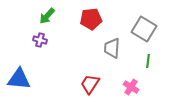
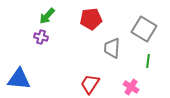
purple cross: moved 1 px right, 3 px up
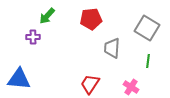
gray square: moved 3 px right, 1 px up
purple cross: moved 8 px left; rotated 16 degrees counterclockwise
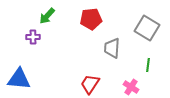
green line: moved 4 px down
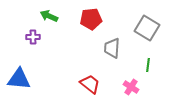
green arrow: moved 2 px right; rotated 72 degrees clockwise
red trapezoid: rotated 95 degrees clockwise
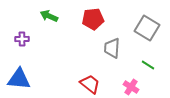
red pentagon: moved 2 px right
purple cross: moved 11 px left, 2 px down
green line: rotated 64 degrees counterclockwise
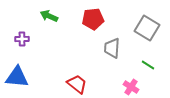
blue triangle: moved 2 px left, 2 px up
red trapezoid: moved 13 px left
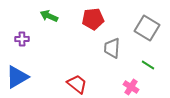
blue triangle: rotated 35 degrees counterclockwise
